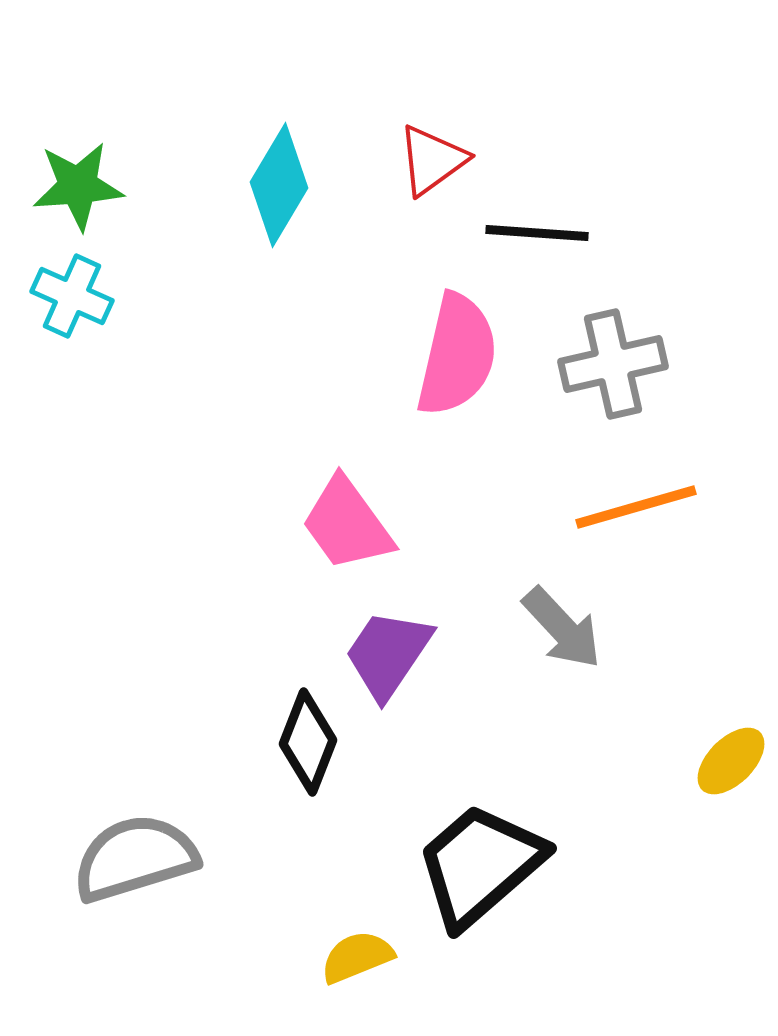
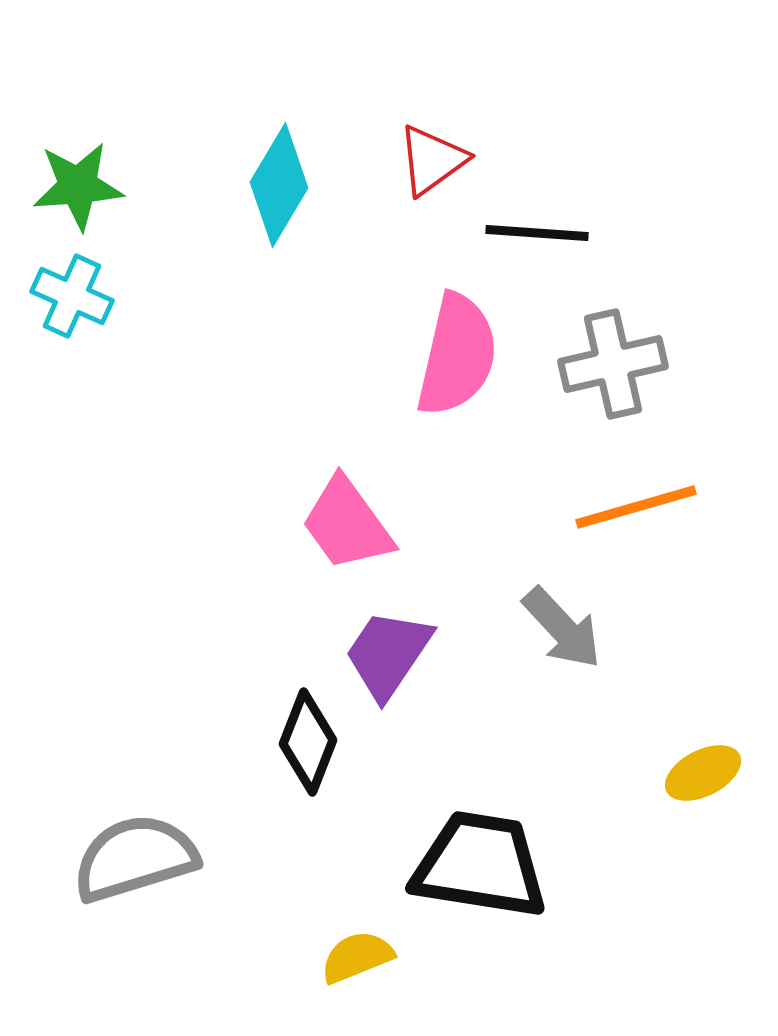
yellow ellipse: moved 28 px left, 12 px down; rotated 18 degrees clockwise
black trapezoid: rotated 50 degrees clockwise
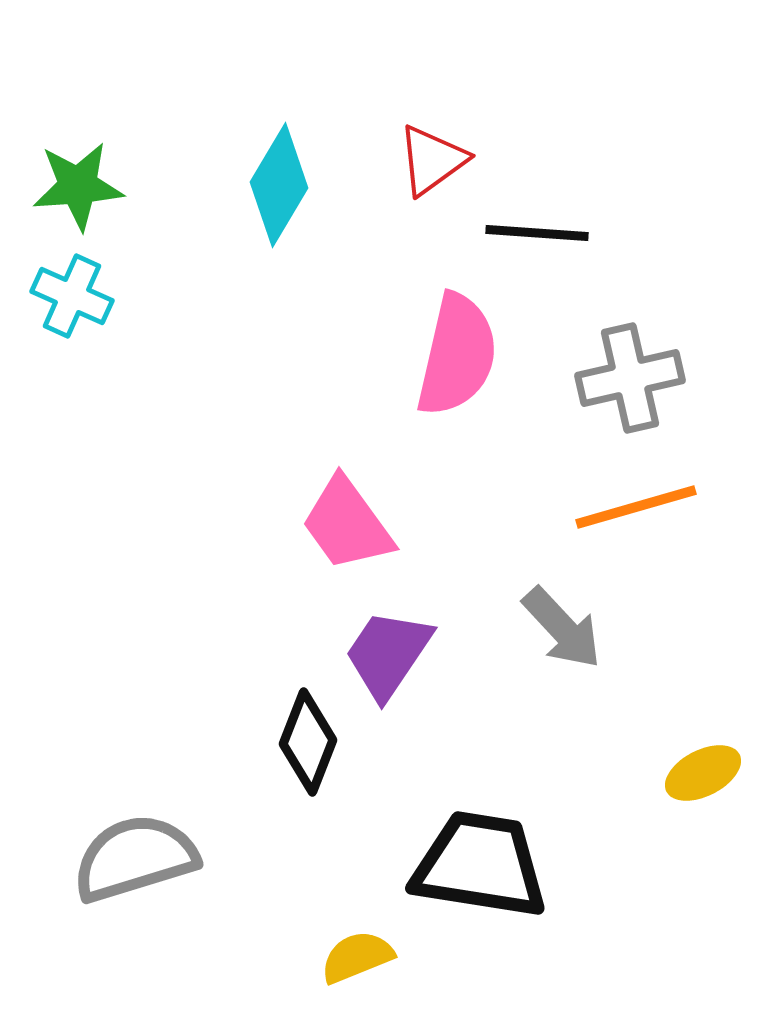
gray cross: moved 17 px right, 14 px down
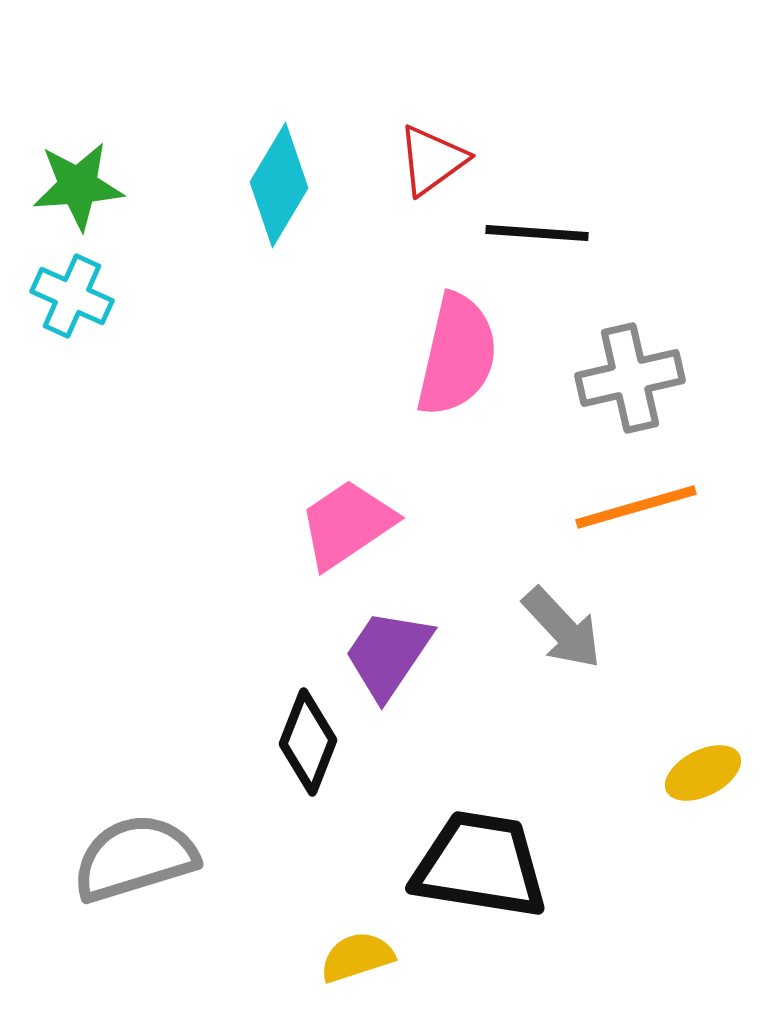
pink trapezoid: rotated 92 degrees clockwise
yellow semicircle: rotated 4 degrees clockwise
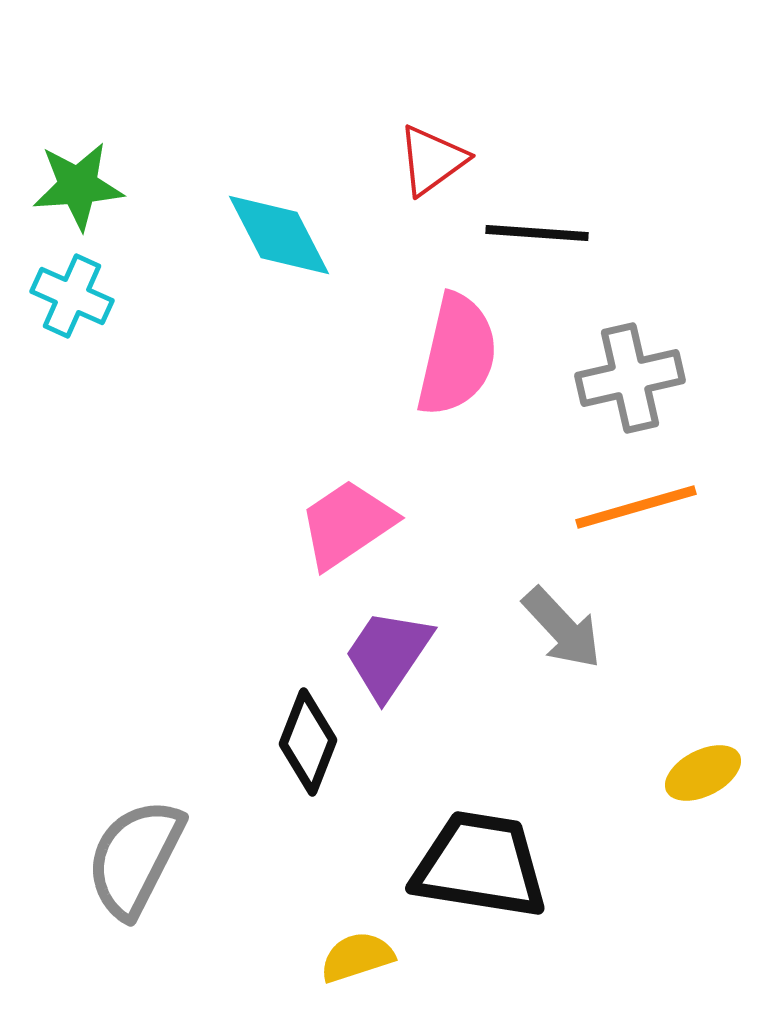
cyan diamond: moved 50 px down; rotated 58 degrees counterclockwise
gray semicircle: rotated 46 degrees counterclockwise
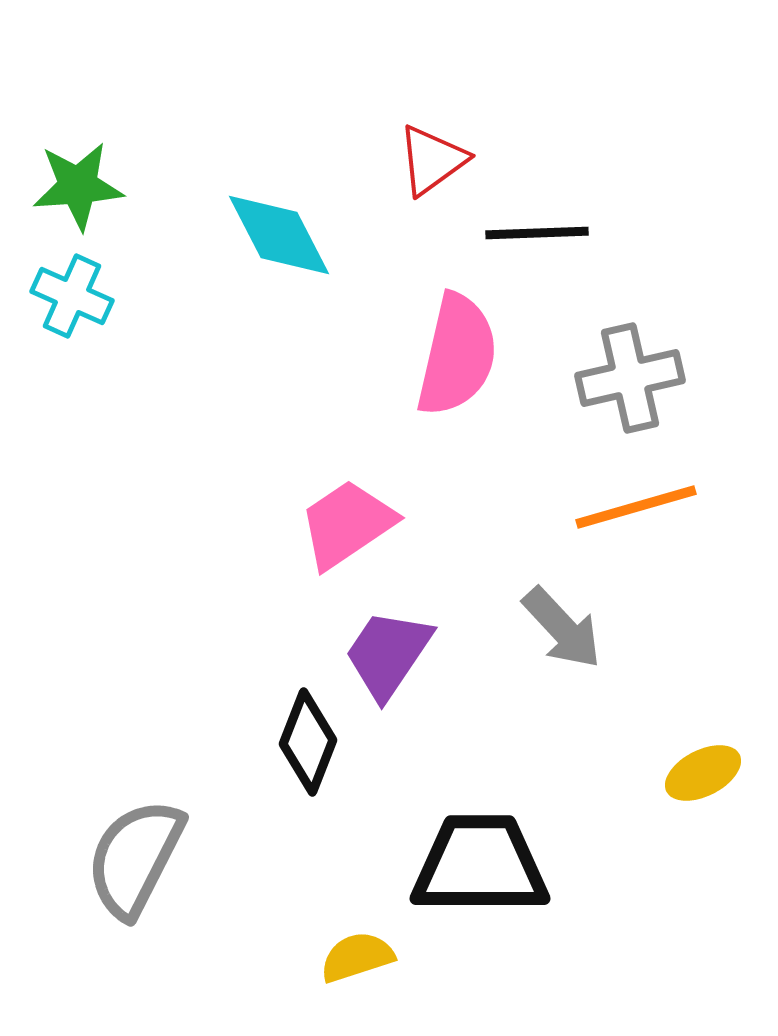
black line: rotated 6 degrees counterclockwise
black trapezoid: rotated 9 degrees counterclockwise
